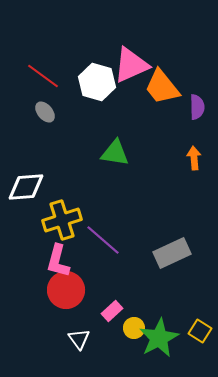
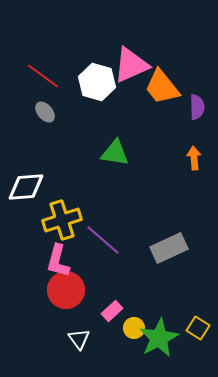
gray rectangle: moved 3 px left, 5 px up
yellow square: moved 2 px left, 3 px up
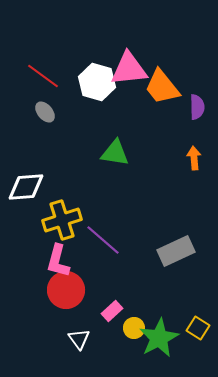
pink triangle: moved 2 px left, 4 px down; rotated 18 degrees clockwise
gray rectangle: moved 7 px right, 3 px down
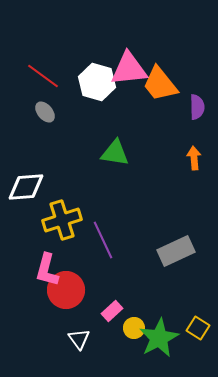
orange trapezoid: moved 2 px left, 3 px up
purple line: rotated 24 degrees clockwise
pink L-shape: moved 11 px left, 9 px down
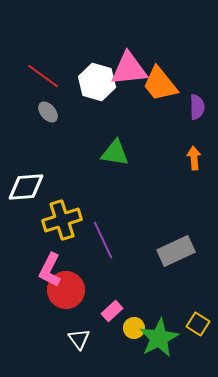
gray ellipse: moved 3 px right
pink L-shape: moved 3 px right; rotated 12 degrees clockwise
yellow square: moved 4 px up
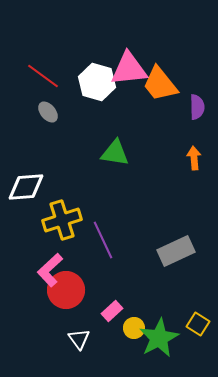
pink L-shape: rotated 20 degrees clockwise
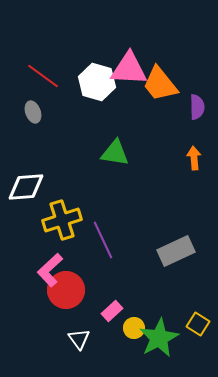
pink triangle: rotated 9 degrees clockwise
gray ellipse: moved 15 px left; rotated 20 degrees clockwise
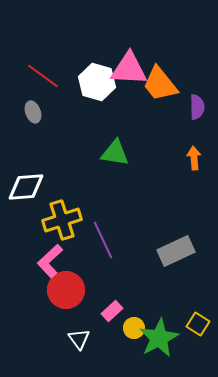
pink L-shape: moved 9 px up
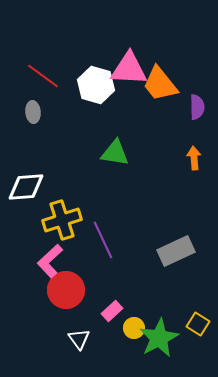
white hexagon: moved 1 px left, 3 px down
gray ellipse: rotated 15 degrees clockwise
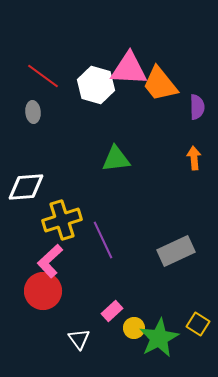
green triangle: moved 1 px right, 6 px down; rotated 16 degrees counterclockwise
red circle: moved 23 px left, 1 px down
